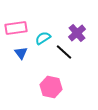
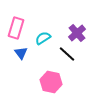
pink rectangle: rotated 65 degrees counterclockwise
black line: moved 3 px right, 2 px down
pink hexagon: moved 5 px up
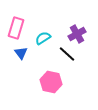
purple cross: moved 1 px down; rotated 12 degrees clockwise
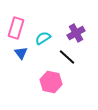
purple cross: moved 1 px left, 1 px up
black line: moved 3 px down
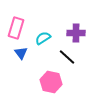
purple cross: rotated 30 degrees clockwise
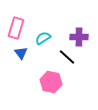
purple cross: moved 3 px right, 4 px down
